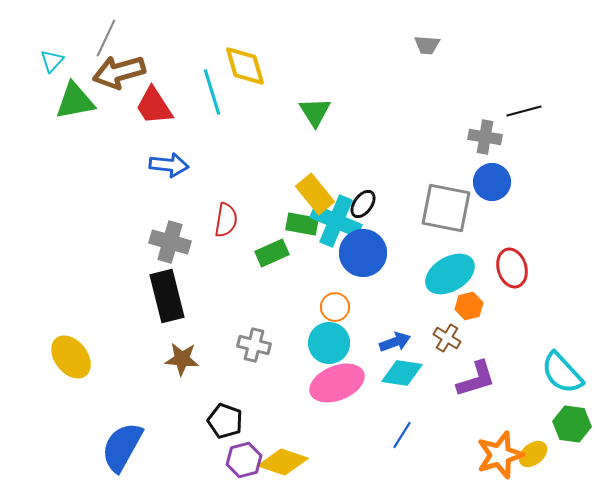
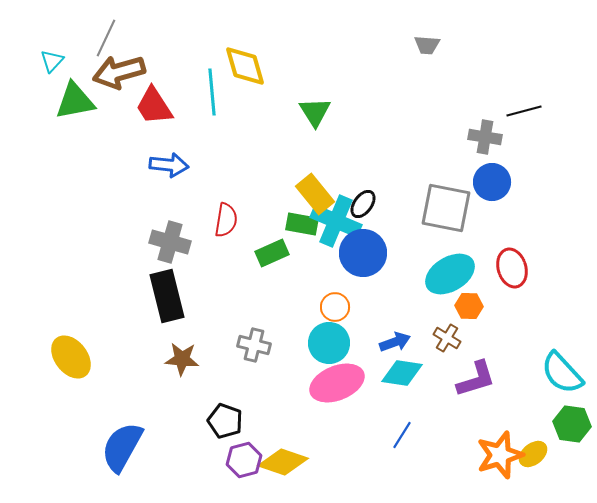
cyan line at (212, 92): rotated 12 degrees clockwise
orange hexagon at (469, 306): rotated 16 degrees clockwise
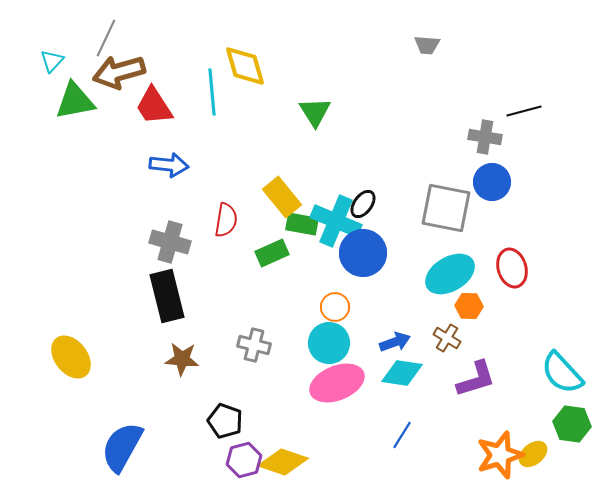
yellow rectangle at (315, 194): moved 33 px left, 3 px down
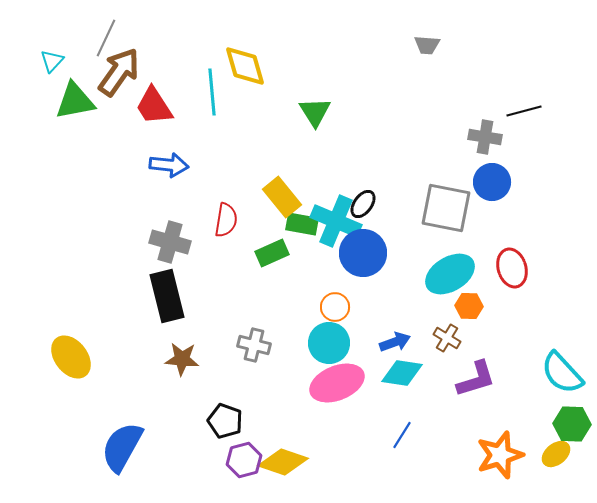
brown arrow at (119, 72): rotated 141 degrees clockwise
green hexagon at (572, 424): rotated 6 degrees counterclockwise
yellow ellipse at (533, 454): moved 23 px right
